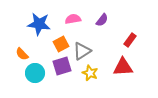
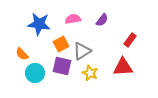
purple square: rotated 30 degrees clockwise
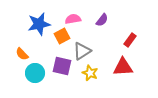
blue star: rotated 20 degrees counterclockwise
orange square: moved 1 px right, 8 px up
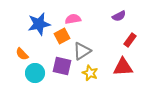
purple semicircle: moved 17 px right, 4 px up; rotated 24 degrees clockwise
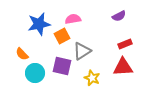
red rectangle: moved 5 px left, 4 px down; rotated 32 degrees clockwise
yellow star: moved 2 px right, 5 px down
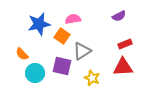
orange square: rotated 28 degrees counterclockwise
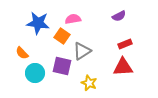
blue star: moved 1 px left, 1 px up; rotated 20 degrees clockwise
orange semicircle: moved 1 px up
yellow star: moved 3 px left, 5 px down
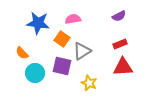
orange square: moved 3 px down
red rectangle: moved 5 px left
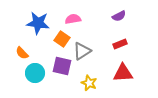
red triangle: moved 6 px down
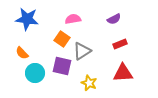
purple semicircle: moved 5 px left, 3 px down
blue star: moved 11 px left, 4 px up
